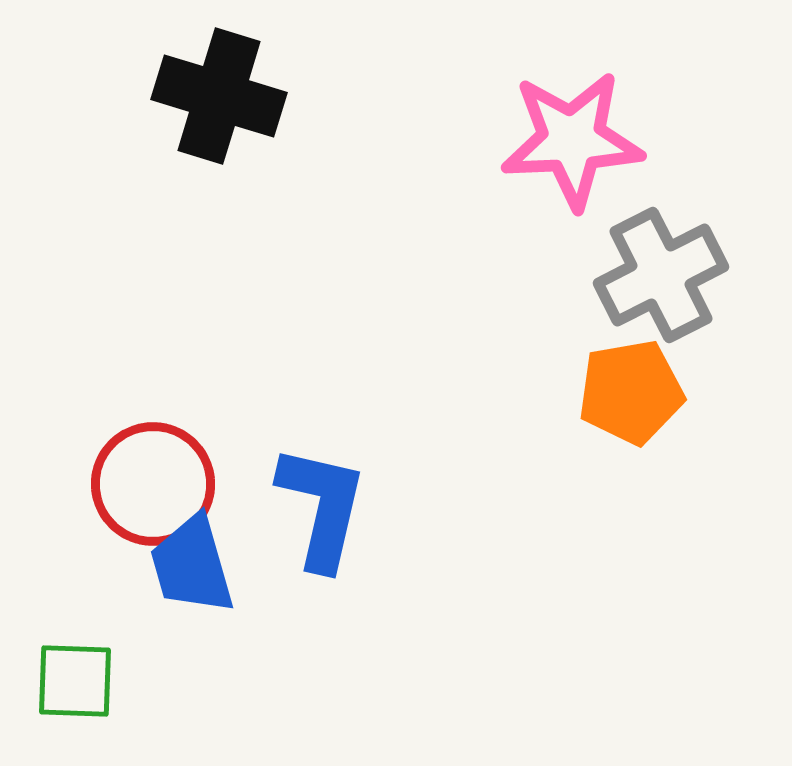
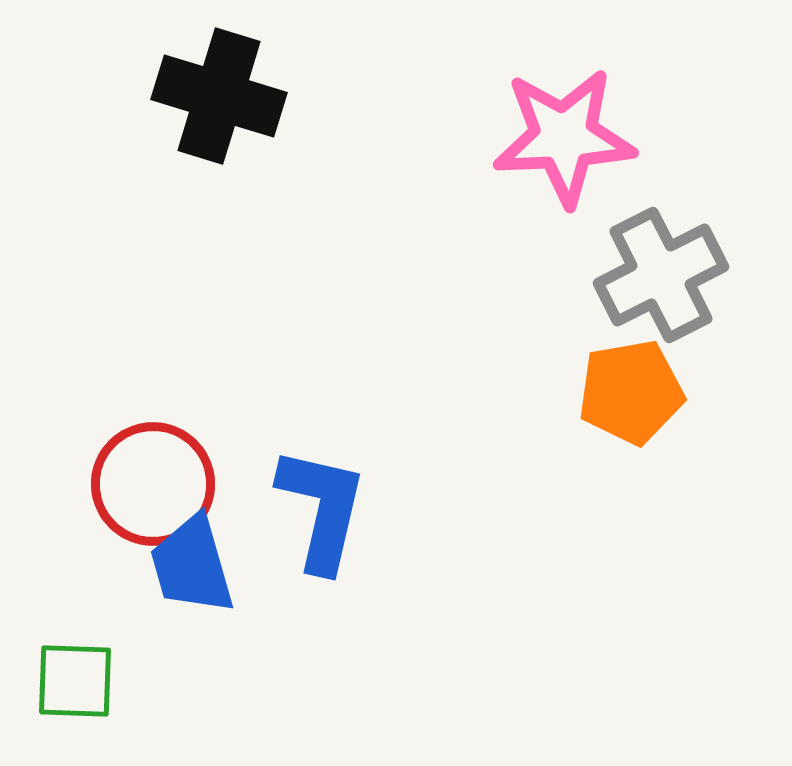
pink star: moved 8 px left, 3 px up
blue L-shape: moved 2 px down
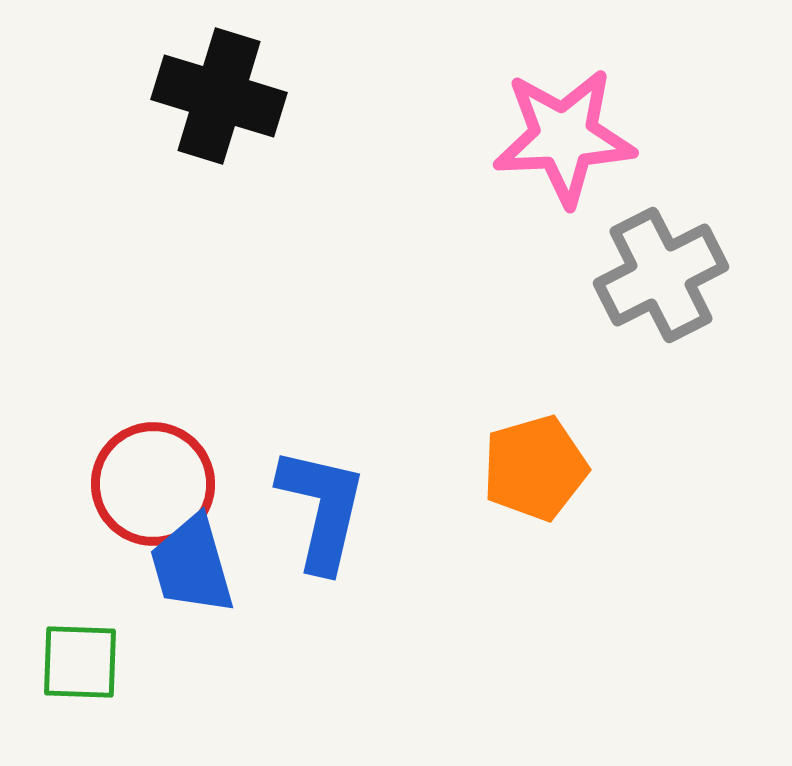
orange pentagon: moved 96 px left, 76 px down; rotated 6 degrees counterclockwise
green square: moved 5 px right, 19 px up
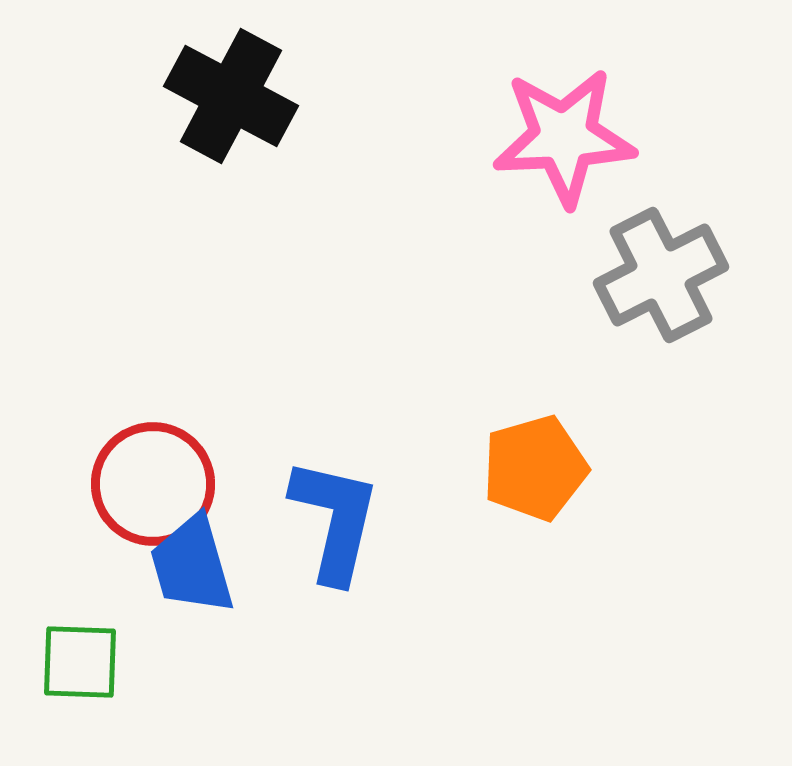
black cross: moved 12 px right; rotated 11 degrees clockwise
blue L-shape: moved 13 px right, 11 px down
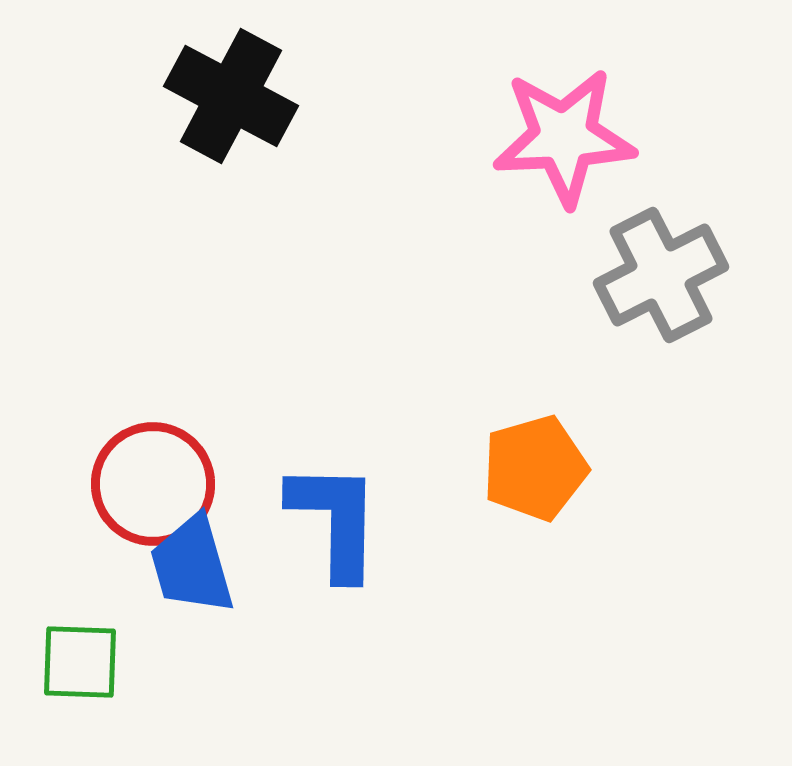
blue L-shape: rotated 12 degrees counterclockwise
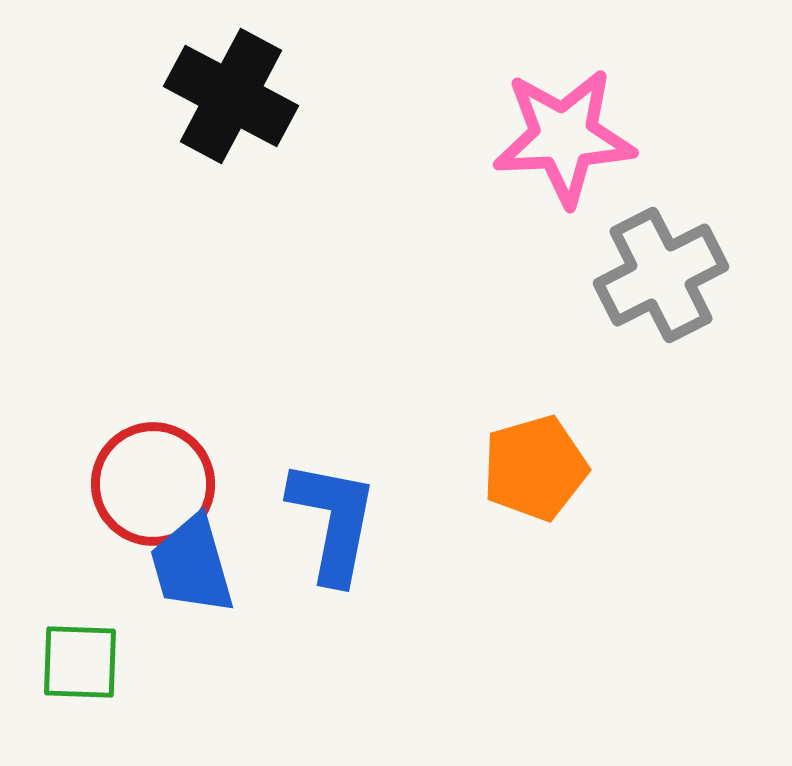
blue L-shape: moved 2 px left, 1 px down; rotated 10 degrees clockwise
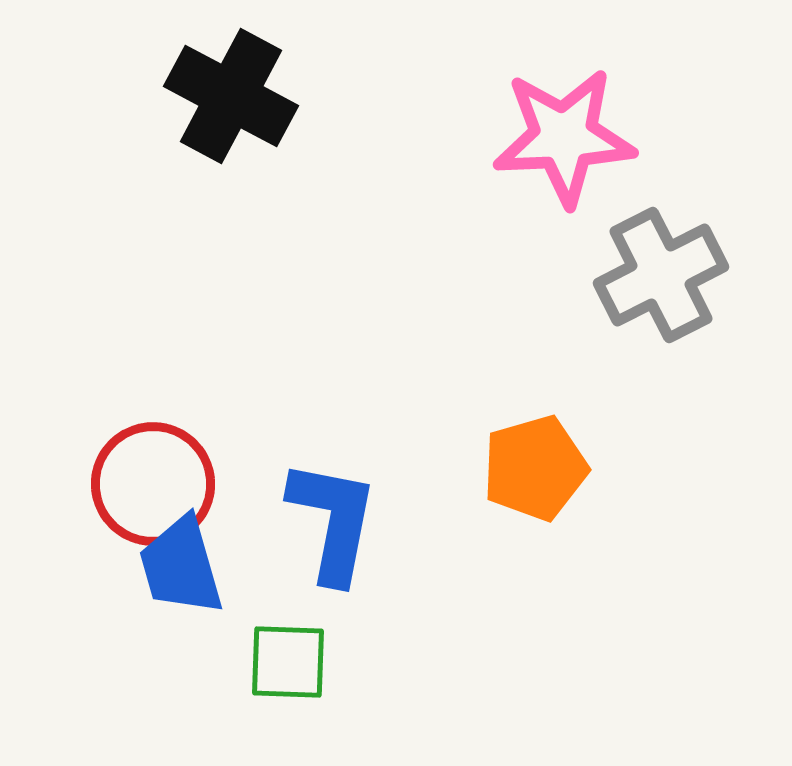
blue trapezoid: moved 11 px left, 1 px down
green square: moved 208 px right
